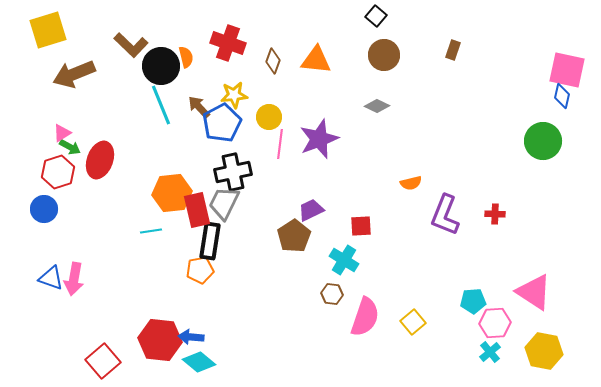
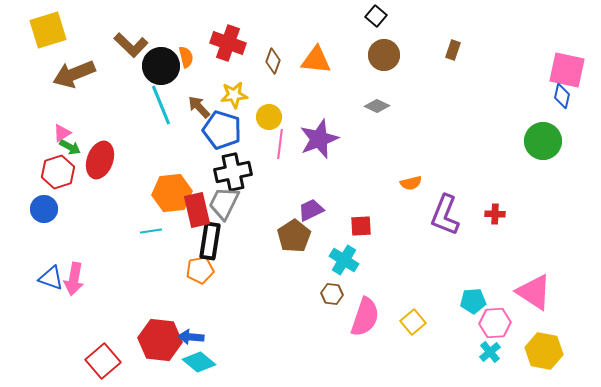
blue pentagon at (222, 123): moved 7 px down; rotated 27 degrees counterclockwise
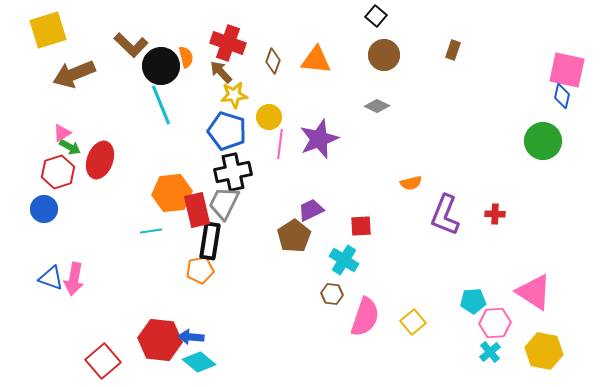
brown arrow at (199, 107): moved 22 px right, 35 px up
blue pentagon at (222, 130): moved 5 px right, 1 px down
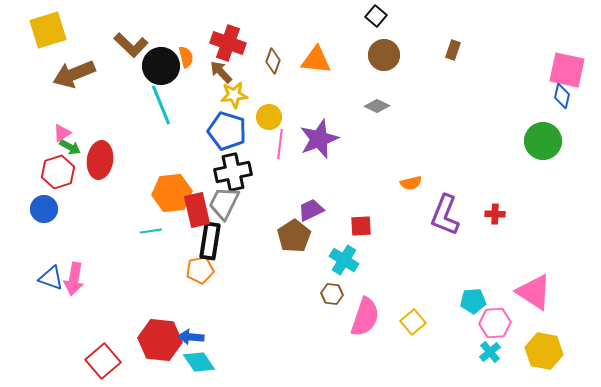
red ellipse at (100, 160): rotated 12 degrees counterclockwise
cyan diamond at (199, 362): rotated 16 degrees clockwise
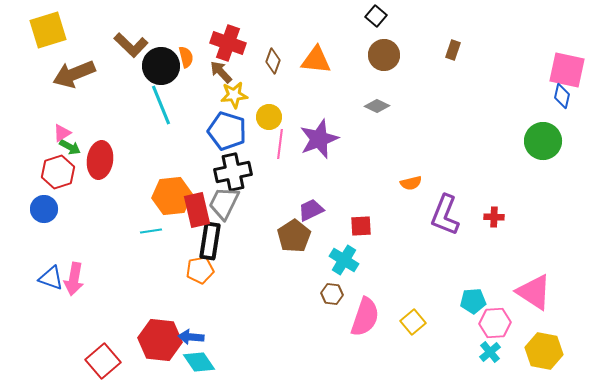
orange hexagon at (172, 193): moved 3 px down
red cross at (495, 214): moved 1 px left, 3 px down
